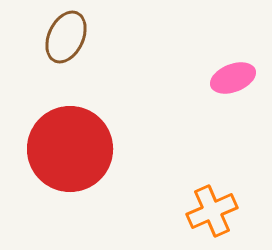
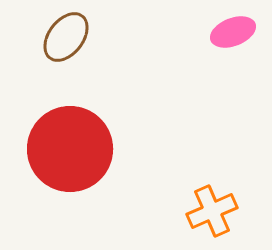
brown ellipse: rotated 12 degrees clockwise
pink ellipse: moved 46 px up
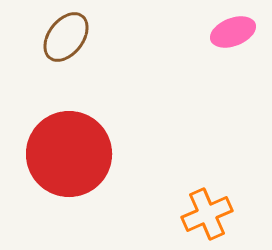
red circle: moved 1 px left, 5 px down
orange cross: moved 5 px left, 3 px down
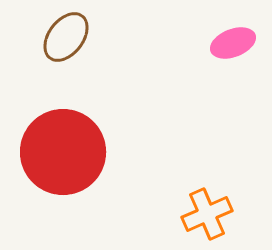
pink ellipse: moved 11 px down
red circle: moved 6 px left, 2 px up
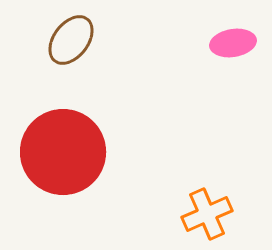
brown ellipse: moved 5 px right, 3 px down
pink ellipse: rotated 12 degrees clockwise
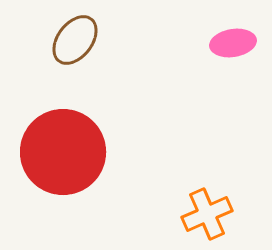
brown ellipse: moved 4 px right
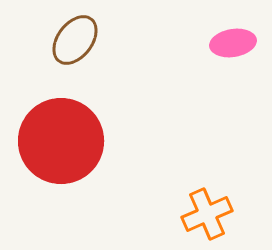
red circle: moved 2 px left, 11 px up
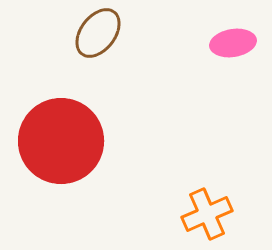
brown ellipse: moved 23 px right, 7 px up
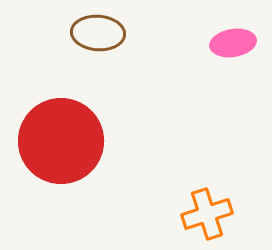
brown ellipse: rotated 57 degrees clockwise
orange cross: rotated 6 degrees clockwise
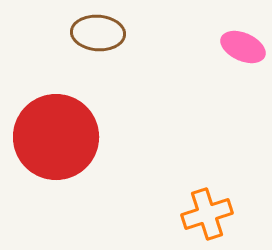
pink ellipse: moved 10 px right, 4 px down; rotated 33 degrees clockwise
red circle: moved 5 px left, 4 px up
